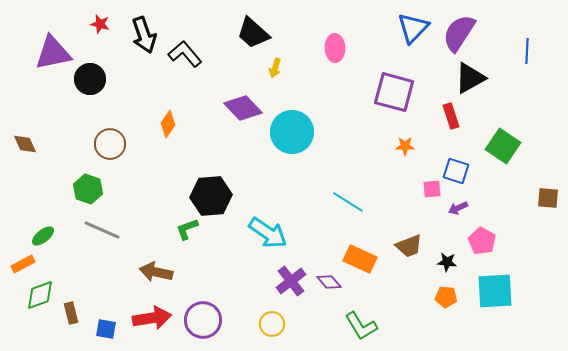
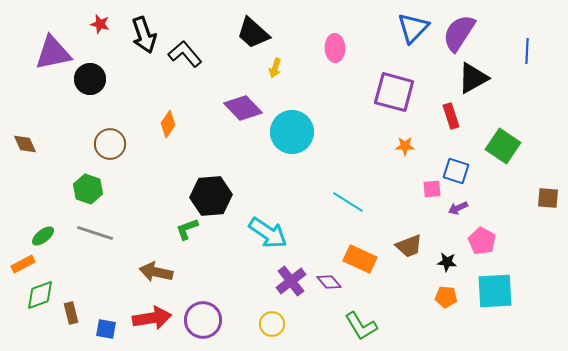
black triangle at (470, 78): moved 3 px right
gray line at (102, 230): moved 7 px left, 3 px down; rotated 6 degrees counterclockwise
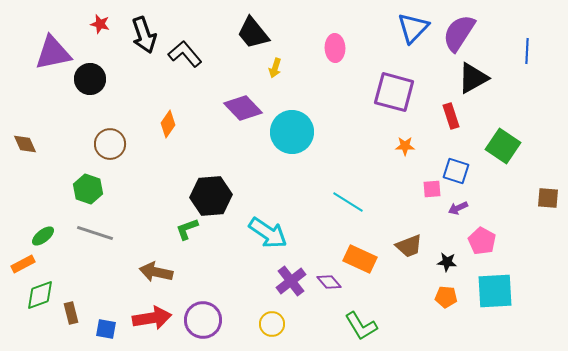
black trapezoid at (253, 33): rotated 9 degrees clockwise
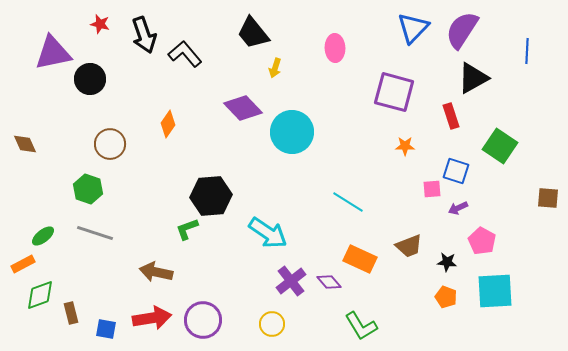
purple semicircle at (459, 33): moved 3 px right, 3 px up
green square at (503, 146): moved 3 px left
orange pentagon at (446, 297): rotated 15 degrees clockwise
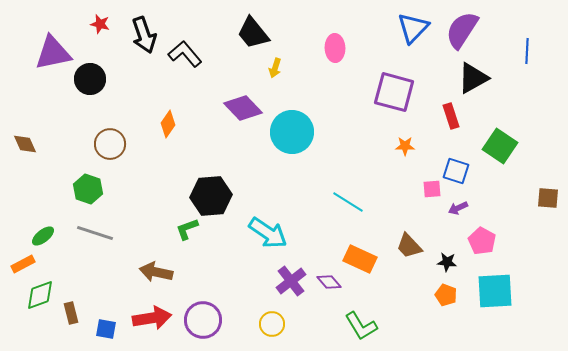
brown trapezoid at (409, 246): rotated 68 degrees clockwise
orange pentagon at (446, 297): moved 2 px up
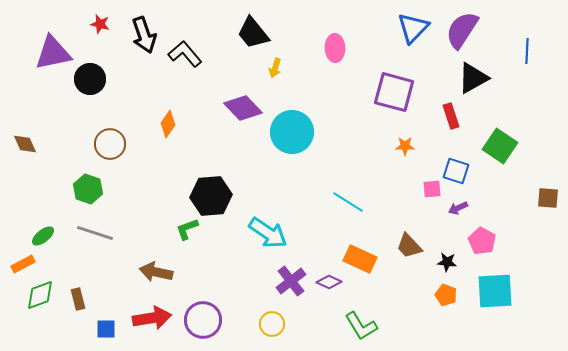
purple diamond at (329, 282): rotated 25 degrees counterclockwise
brown rectangle at (71, 313): moved 7 px right, 14 px up
blue square at (106, 329): rotated 10 degrees counterclockwise
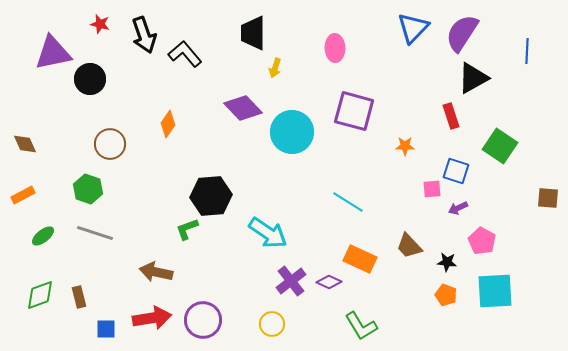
purple semicircle at (462, 30): moved 3 px down
black trapezoid at (253, 33): rotated 39 degrees clockwise
purple square at (394, 92): moved 40 px left, 19 px down
orange rectangle at (23, 264): moved 69 px up
brown rectangle at (78, 299): moved 1 px right, 2 px up
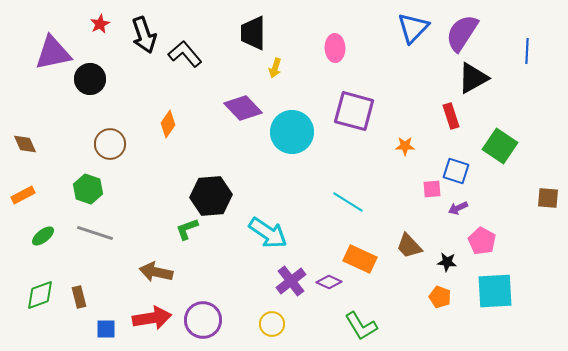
red star at (100, 24): rotated 30 degrees clockwise
orange pentagon at (446, 295): moved 6 px left, 2 px down
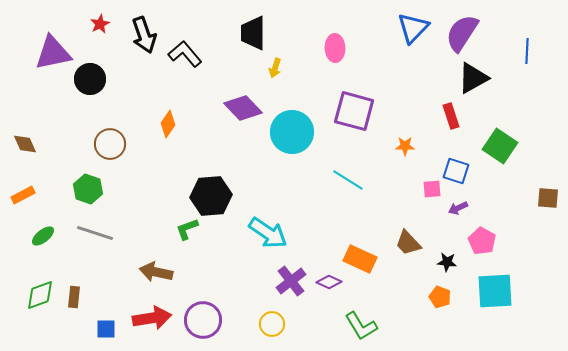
cyan line at (348, 202): moved 22 px up
brown trapezoid at (409, 246): moved 1 px left, 3 px up
brown rectangle at (79, 297): moved 5 px left; rotated 20 degrees clockwise
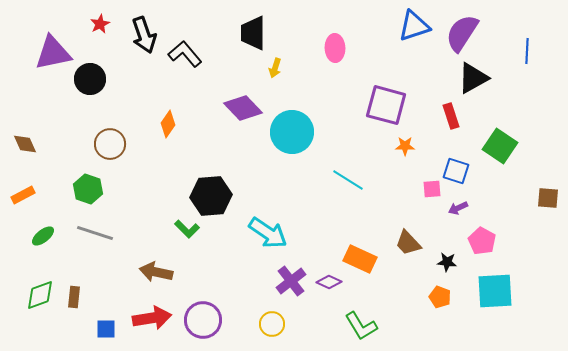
blue triangle at (413, 28): moved 1 px right, 2 px up; rotated 28 degrees clockwise
purple square at (354, 111): moved 32 px right, 6 px up
green L-shape at (187, 229): rotated 115 degrees counterclockwise
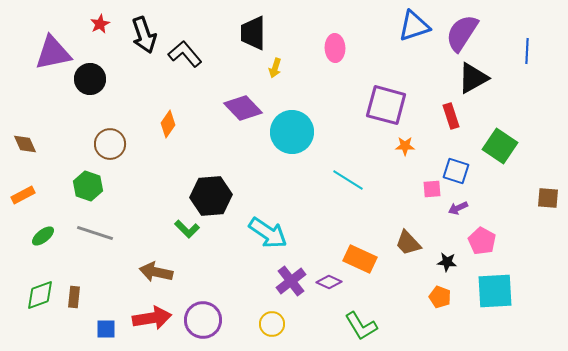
green hexagon at (88, 189): moved 3 px up
